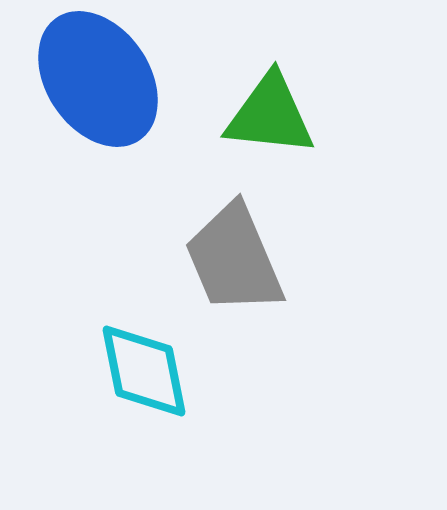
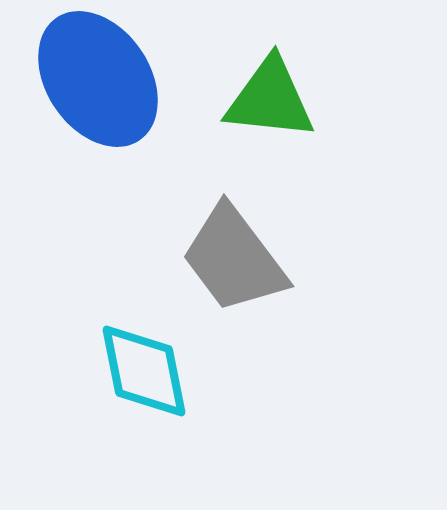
green triangle: moved 16 px up
gray trapezoid: rotated 14 degrees counterclockwise
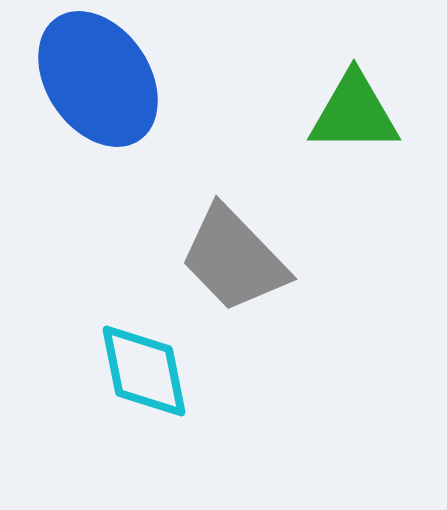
green triangle: moved 84 px right, 14 px down; rotated 6 degrees counterclockwise
gray trapezoid: rotated 7 degrees counterclockwise
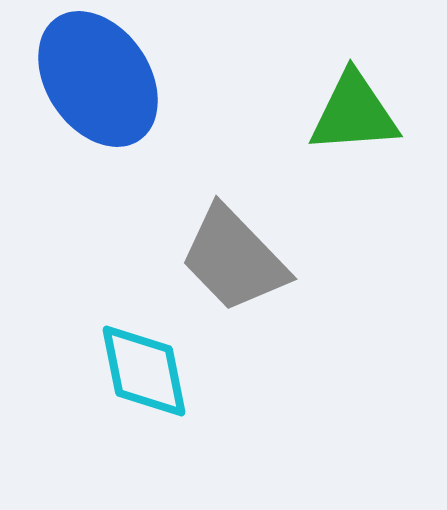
green triangle: rotated 4 degrees counterclockwise
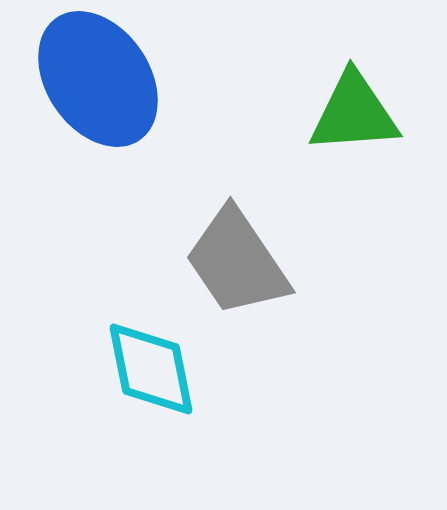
gray trapezoid: moved 3 px right, 3 px down; rotated 10 degrees clockwise
cyan diamond: moved 7 px right, 2 px up
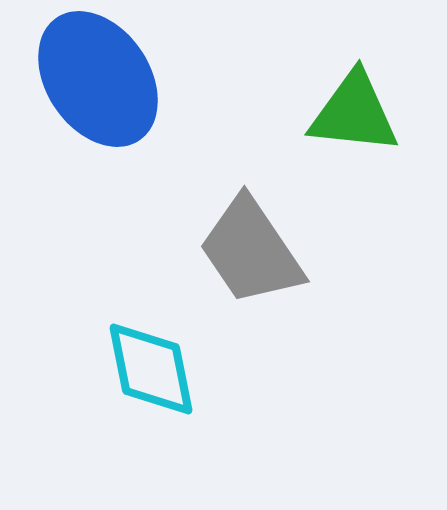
green triangle: rotated 10 degrees clockwise
gray trapezoid: moved 14 px right, 11 px up
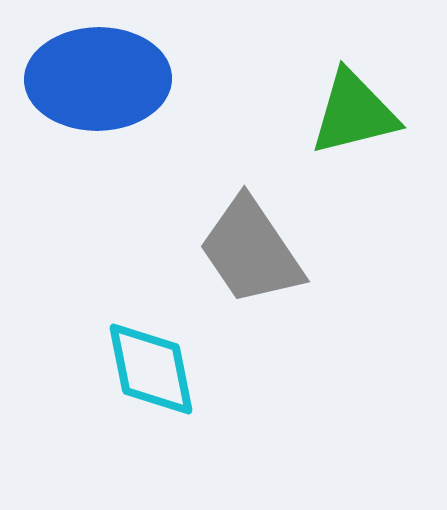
blue ellipse: rotated 57 degrees counterclockwise
green triangle: rotated 20 degrees counterclockwise
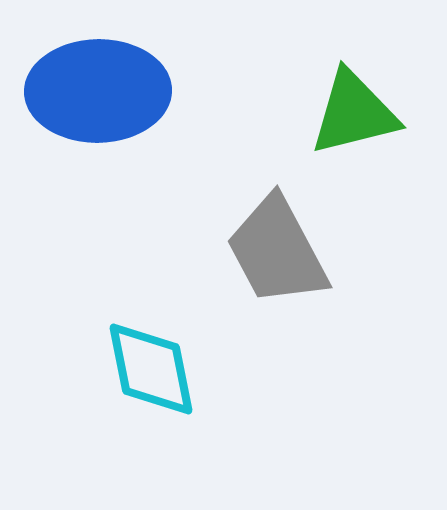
blue ellipse: moved 12 px down
gray trapezoid: moved 26 px right; rotated 6 degrees clockwise
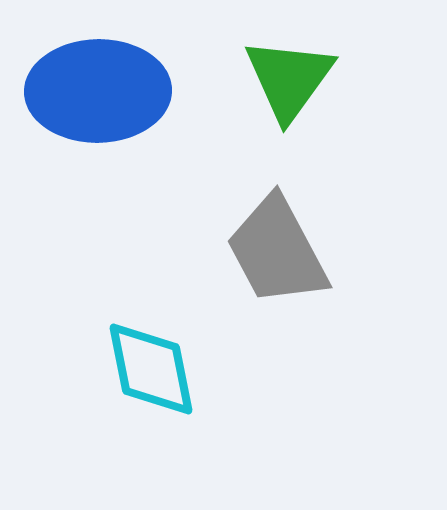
green triangle: moved 65 px left, 34 px up; rotated 40 degrees counterclockwise
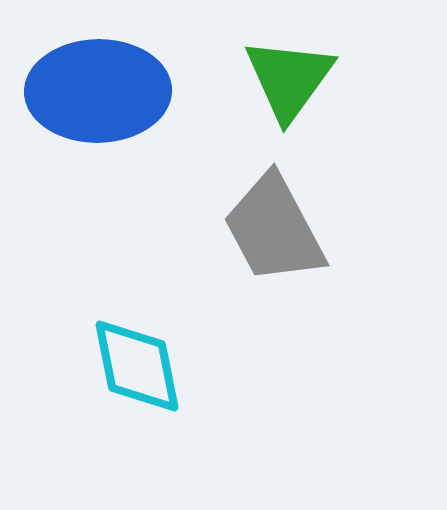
gray trapezoid: moved 3 px left, 22 px up
cyan diamond: moved 14 px left, 3 px up
